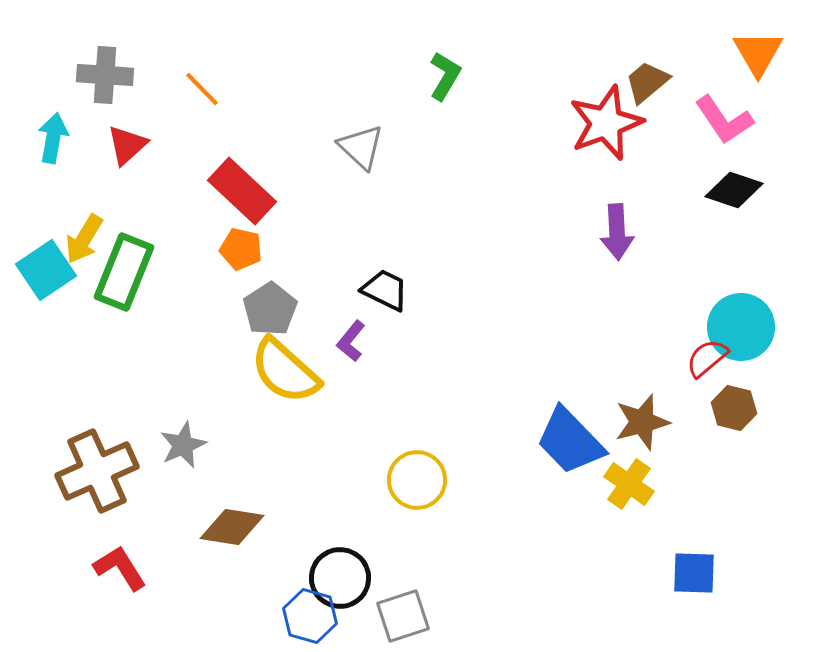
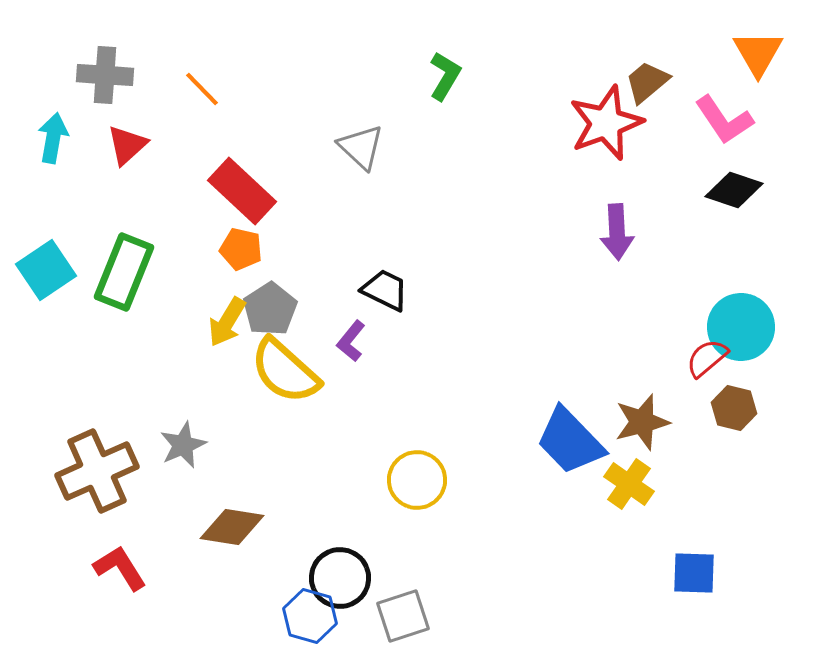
yellow arrow: moved 143 px right, 83 px down
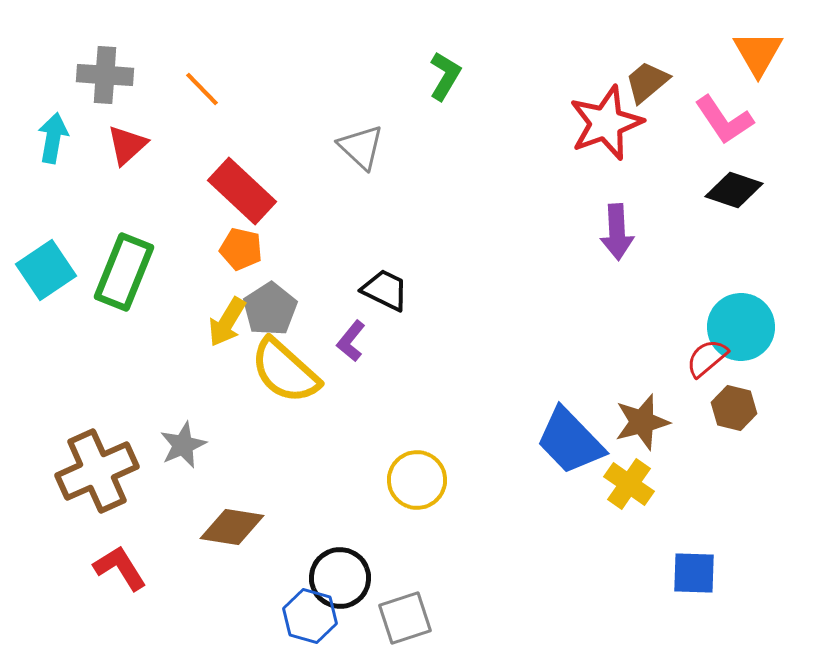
gray square: moved 2 px right, 2 px down
